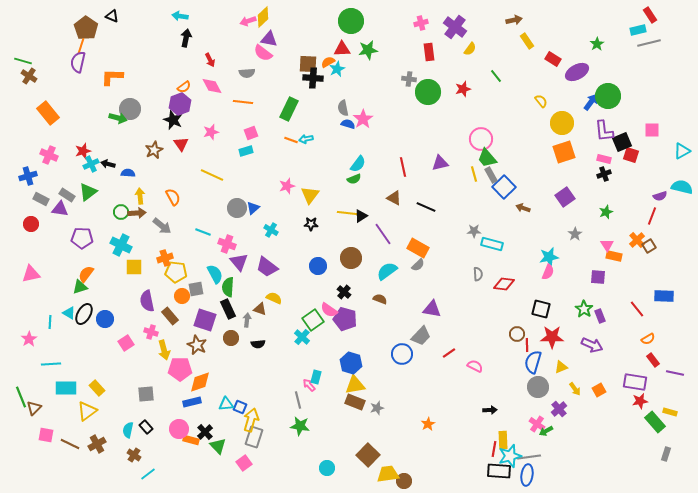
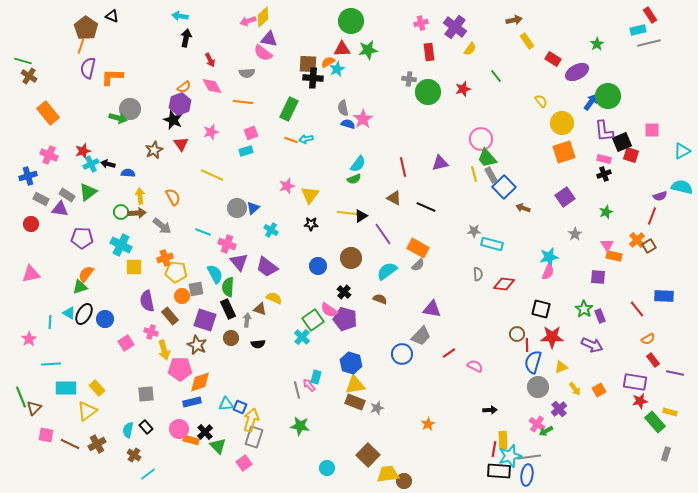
purple semicircle at (78, 62): moved 10 px right, 6 px down
gray line at (298, 400): moved 1 px left, 10 px up
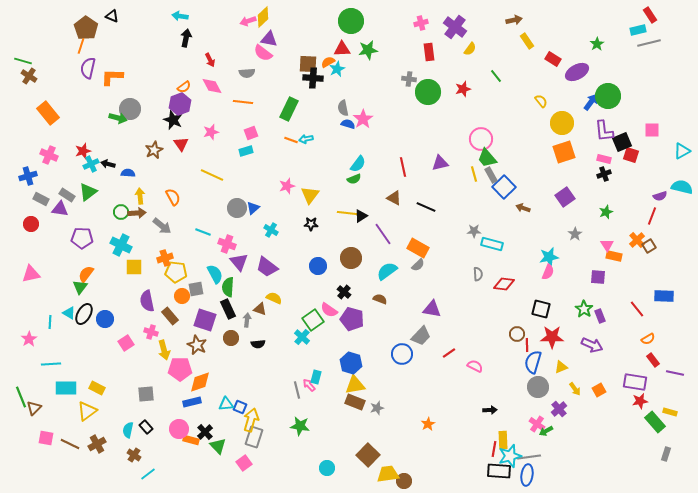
green triangle at (80, 287): rotated 35 degrees counterclockwise
purple pentagon at (345, 319): moved 7 px right
yellow rectangle at (97, 388): rotated 21 degrees counterclockwise
pink square at (46, 435): moved 3 px down
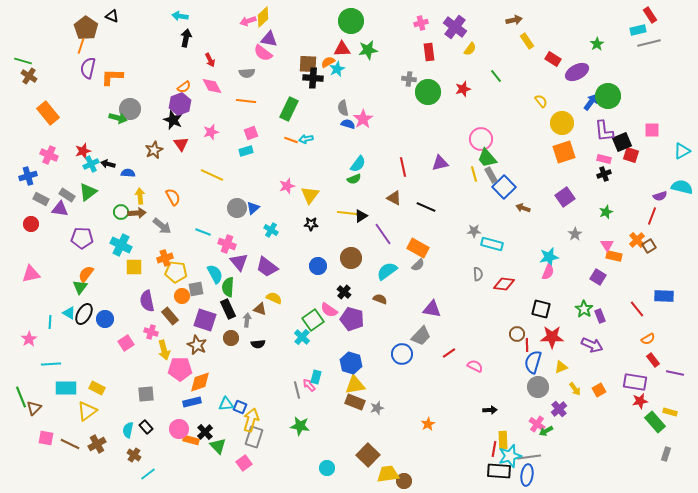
orange line at (243, 102): moved 3 px right, 1 px up
purple square at (598, 277): rotated 28 degrees clockwise
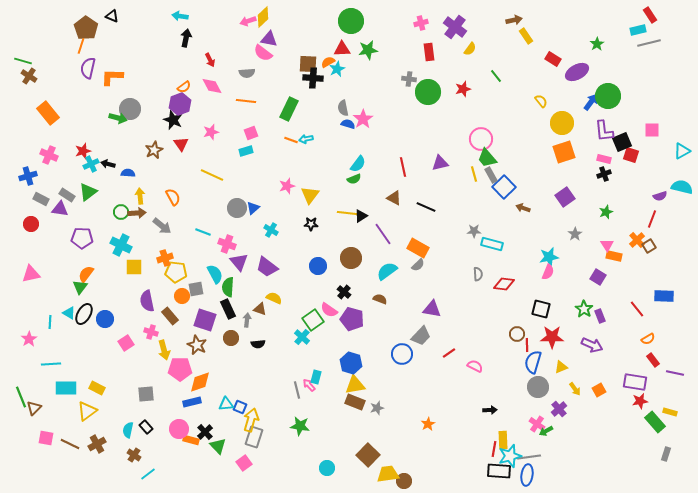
yellow rectangle at (527, 41): moved 1 px left, 5 px up
red line at (652, 216): moved 3 px down
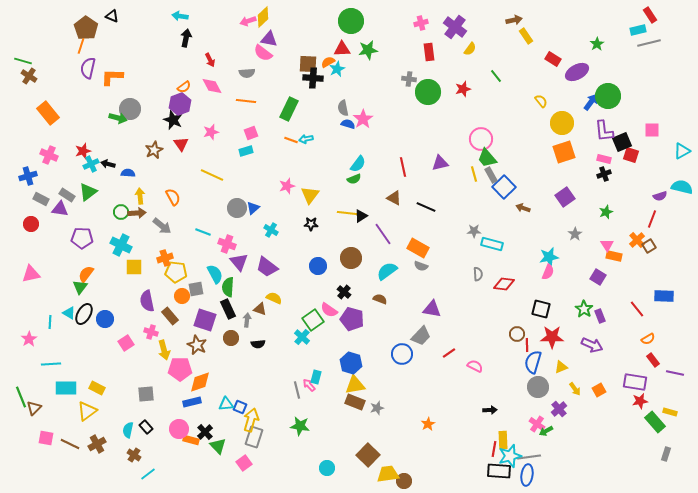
gray semicircle at (418, 265): moved 3 px right, 1 px down; rotated 64 degrees clockwise
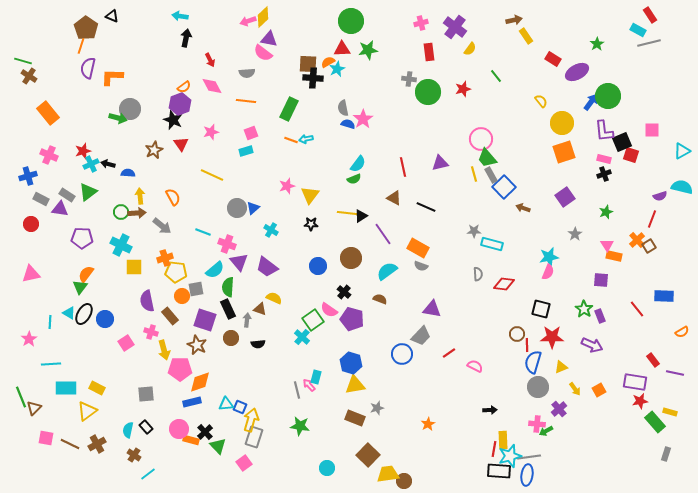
cyan rectangle at (638, 30): rotated 42 degrees clockwise
cyan semicircle at (215, 274): moved 4 px up; rotated 78 degrees clockwise
purple square at (598, 277): moved 3 px right, 3 px down; rotated 28 degrees counterclockwise
orange semicircle at (648, 339): moved 34 px right, 7 px up
brown rectangle at (355, 402): moved 16 px down
pink cross at (537, 424): rotated 28 degrees counterclockwise
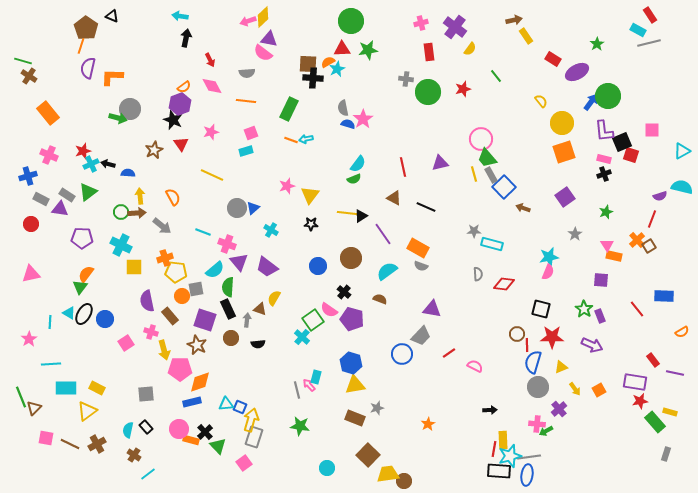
gray cross at (409, 79): moved 3 px left
yellow semicircle at (274, 298): rotated 84 degrees counterclockwise
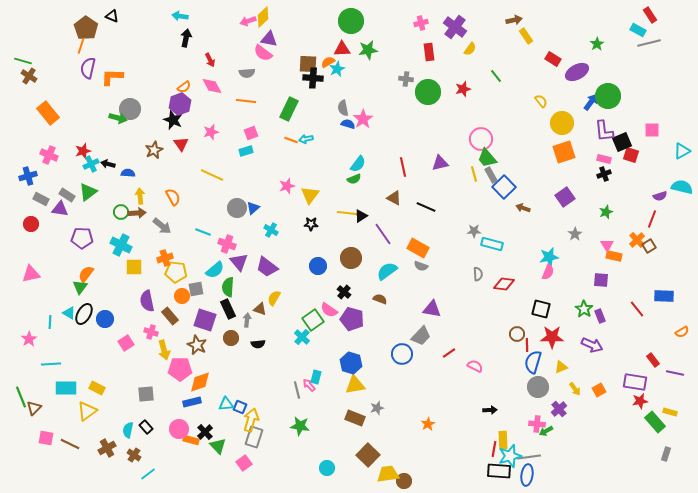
brown cross at (97, 444): moved 10 px right, 4 px down
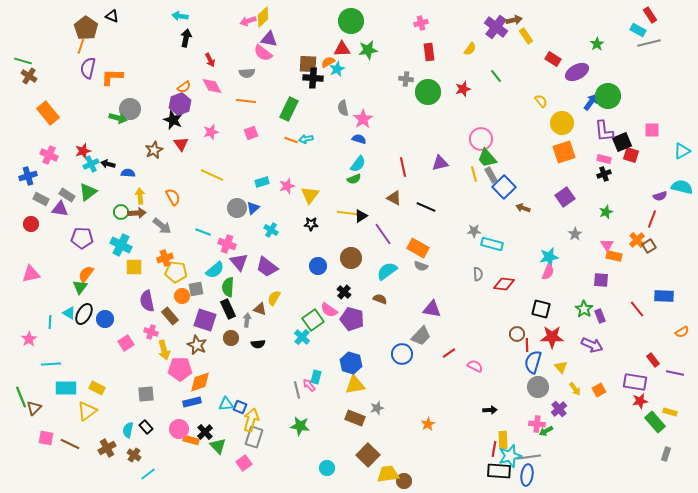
purple cross at (455, 27): moved 41 px right
blue semicircle at (348, 124): moved 11 px right, 15 px down
cyan rectangle at (246, 151): moved 16 px right, 31 px down
yellow triangle at (561, 367): rotated 48 degrees counterclockwise
